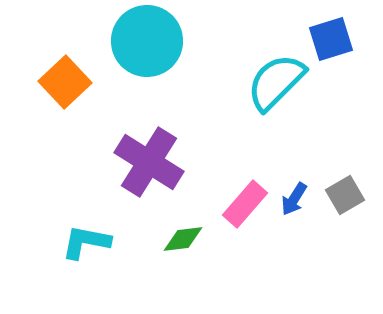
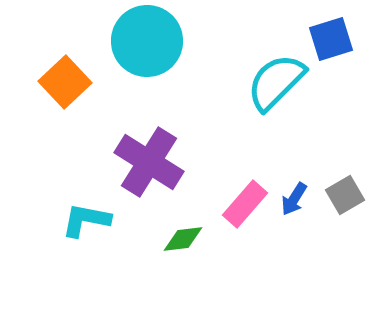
cyan L-shape: moved 22 px up
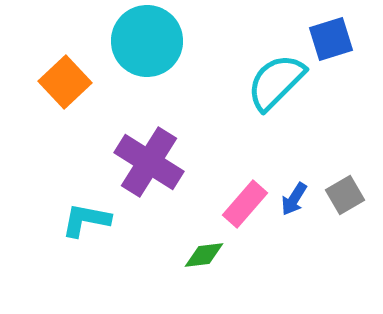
green diamond: moved 21 px right, 16 px down
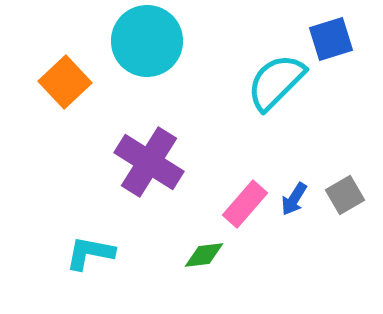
cyan L-shape: moved 4 px right, 33 px down
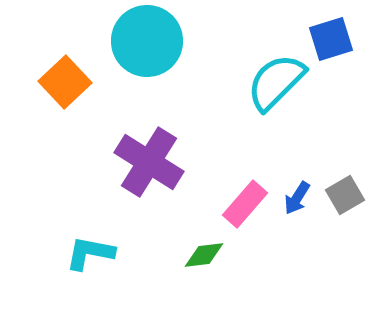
blue arrow: moved 3 px right, 1 px up
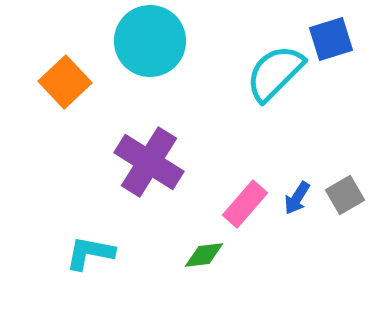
cyan circle: moved 3 px right
cyan semicircle: moved 1 px left, 9 px up
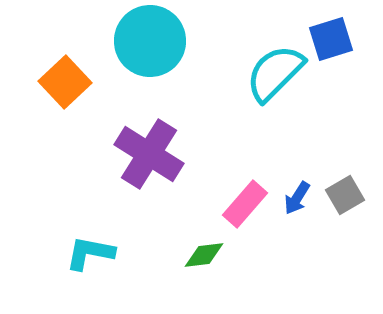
purple cross: moved 8 px up
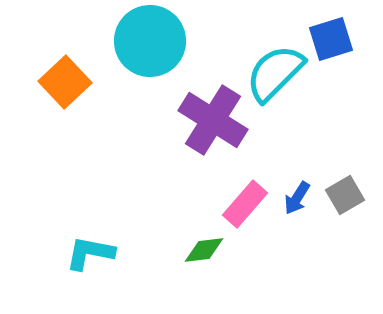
purple cross: moved 64 px right, 34 px up
green diamond: moved 5 px up
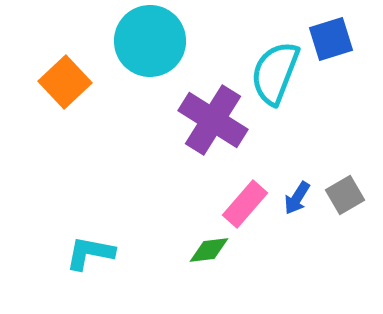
cyan semicircle: rotated 24 degrees counterclockwise
green diamond: moved 5 px right
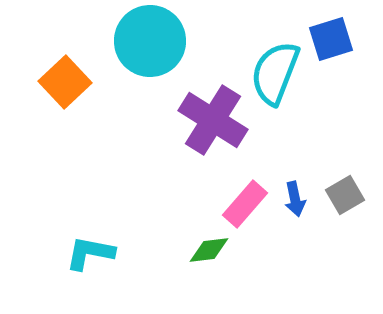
blue arrow: moved 2 px left, 1 px down; rotated 44 degrees counterclockwise
